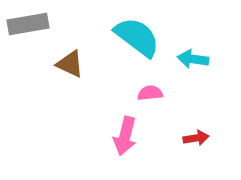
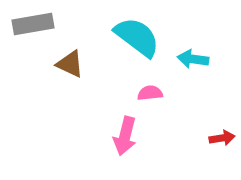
gray rectangle: moved 5 px right
red arrow: moved 26 px right
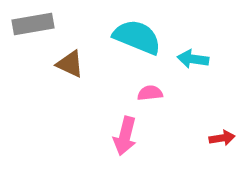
cyan semicircle: rotated 15 degrees counterclockwise
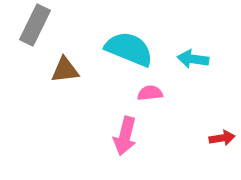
gray rectangle: moved 2 px right, 1 px down; rotated 54 degrees counterclockwise
cyan semicircle: moved 8 px left, 12 px down
brown triangle: moved 5 px left, 6 px down; rotated 32 degrees counterclockwise
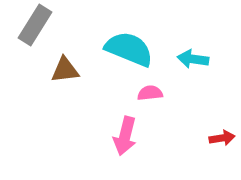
gray rectangle: rotated 6 degrees clockwise
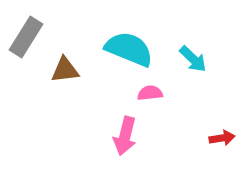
gray rectangle: moved 9 px left, 12 px down
cyan arrow: rotated 144 degrees counterclockwise
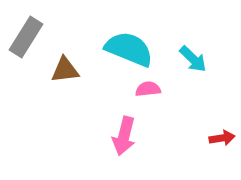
pink semicircle: moved 2 px left, 4 px up
pink arrow: moved 1 px left
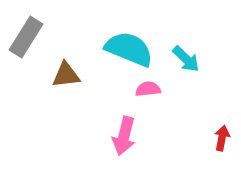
cyan arrow: moved 7 px left
brown triangle: moved 1 px right, 5 px down
red arrow: rotated 70 degrees counterclockwise
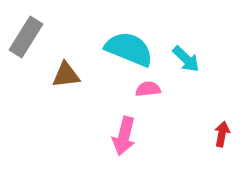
red arrow: moved 4 px up
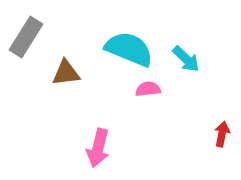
brown triangle: moved 2 px up
pink arrow: moved 26 px left, 12 px down
